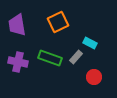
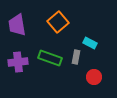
orange square: rotated 15 degrees counterclockwise
gray rectangle: rotated 32 degrees counterclockwise
purple cross: rotated 18 degrees counterclockwise
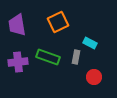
orange square: rotated 15 degrees clockwise
green rectangle: moved 2 px left, 1 px up
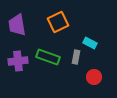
purple cross: moved 1 px up
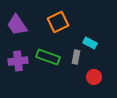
purple trapezoid: rotated 25 degrees counterclockwise
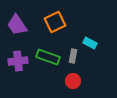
orange square: moved 3 px left
gray rectangle: moved 3 px left, 1 px up
red circle: moved 21 px left, 4 px down
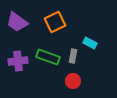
purple trapezoid: moved 3 px up; rotated 20 degrees counterclockwise
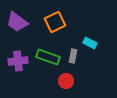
red circle: moved 7 px left
